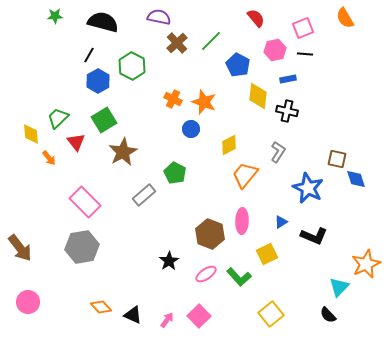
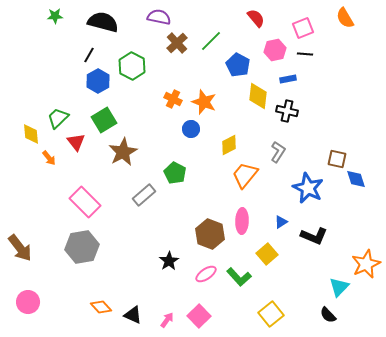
yellow square at (267, 254): rotated 15 degrees counterclockwise
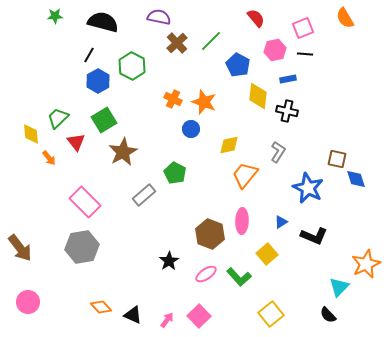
yellow diamond at (229, 145): rotated 15 degrees clockwise
